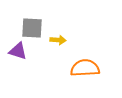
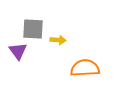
gray square: moved 1 px right, 1 px down
purple triangle: rotated 36 degrees clockwise
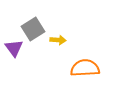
gray square: rotated 35 degrees counterclockwise
purple triangle: moved 4 px left, 3 px up
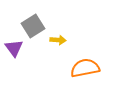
gray square: moved 3 px up
orange semicircle: rotated 8 degrees counterclockwise
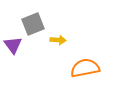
gray square: moved 2 px up; rotated 10 degrees clockwise
purple triangle: moved 1 px left, 3 px up
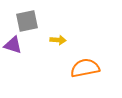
gray square: moved 6 px left, 3 px up; rotated 10 degrees clockwise
purple triangle: rotated 36 degrees counterclockwise
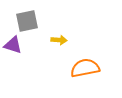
yellow arrow: moved 1 px right
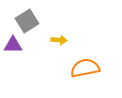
gray square: rotated 20 degrees counterclockwise
purple triangle: rotated 18 degrees counterclockwise
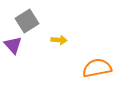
purple triangle: rotated 48 degrees clockwise
orange semicircle: moved 12 px right
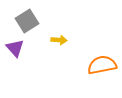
purple triangle: moved 2 px right, 3 px down
orange semicircle: moved 5 px right, 3 px up
